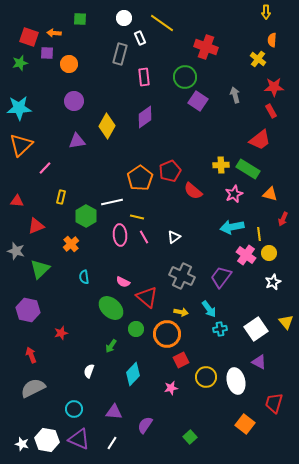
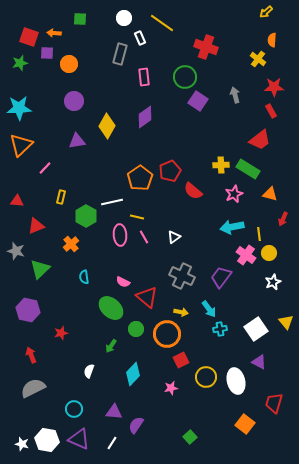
yellow arrow at (266, 12): rotated 48 degrees clockwise
purple semicircle at (145, 425): moved 9 px left
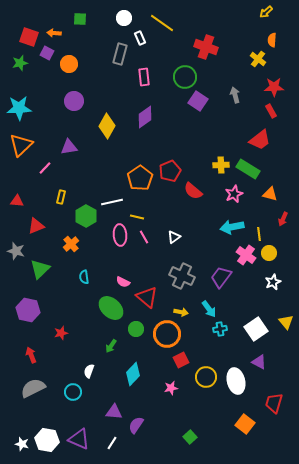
purple square at (47, 53): rotated 24 degrees clockwise
purple triangle at (77, 141): moved 8 px left, 6 px down
cyan circle at (74, 409): moved 1 px left, 17 px up
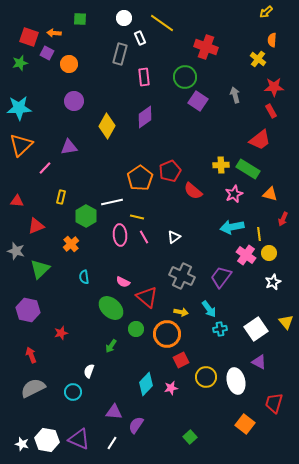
cyan diamond at (133, 374): moved 13 px right, 10 px down
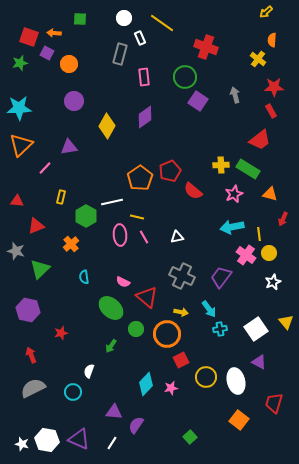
white triangle at (174, 237): moved 3 px right; rotated 24 degrees clockwise
orange square at (245, 424): moved 6 px left, 4 px up
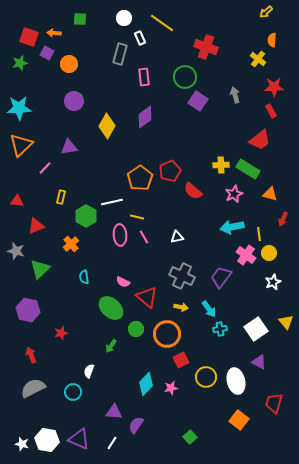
yellow arrow at (181, 312): moved 5 px up
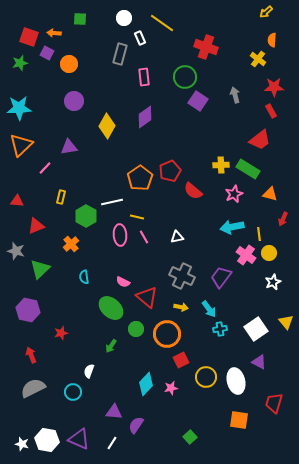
orange square at (239, 420): rotated 30 degrees counterclockwise
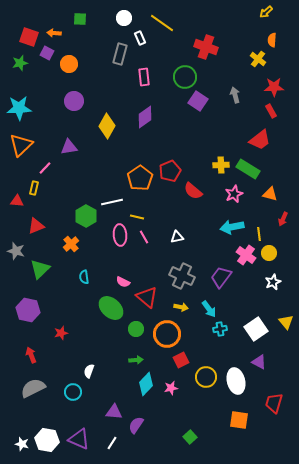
yellow rectangle at (61, 197): moved 27 px left, 9 px up
green arrow at (111, 346): moved 25 px right, 14 px down; rotated 128 degrees counterclockwise
